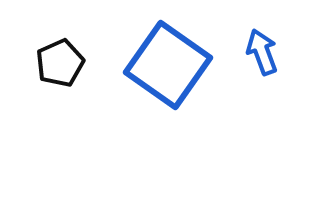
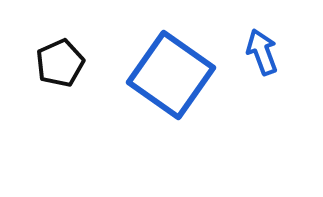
blue square: moved 3 px right, 10 px down
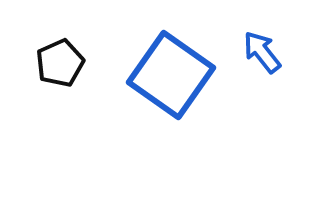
blue arrow: rotated 18 degrees counterclockwise
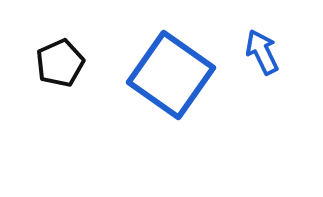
blue arrow: rotated 12 degrees clockwise
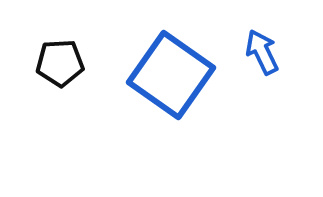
black pentagon: rotated 21 degrees clockwise
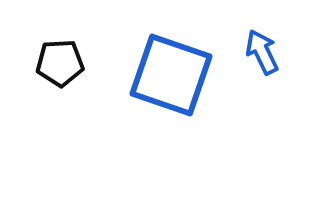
blue square: rotated 16 degrees counterclockwise
